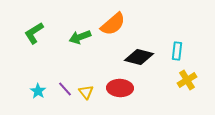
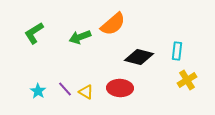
yellow triangle: rotated 21 degrees counterclockwise
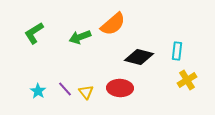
yellow triangle: rotated 21 degrees clockwise
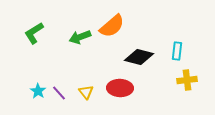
orange semicircle: moved 1 px left, 2 px down
yellow cross: rotated 24 degrees clockwise
purple line: moved 6 px left, 4 px down
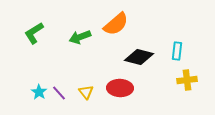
orange semicircle: moved 4 px right, 2 px up
cyan star: moved 1 px right, 1 px down
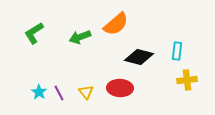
purple line: rotated 14 degrees clockwise
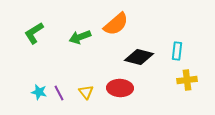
cyan star: rotated 21 degrees counterclockwise
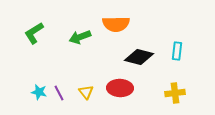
orange semicircle: rotated 40 degrees clockwise
yellow cross: moved 12 px left, 13 px down
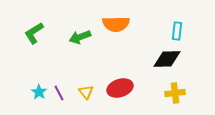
cyan rectangle: moved 20 px up
black diamond: moved 28 px right, 2 px down; rotated 16 degrees counterclockwise
red ellipse: rotated 20 degrees counterclockwise
cyan star: rotated 21 degrees clockwise
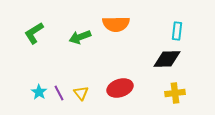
yellow triangle: moved 5 px left, 1 px down
